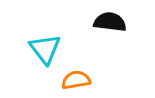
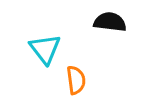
orange semicircle: rotated 92 degrees clockwise
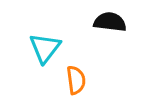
cyan triangle: moved 1 px up; rotated 16 degrees clockwise
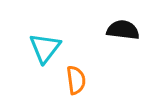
black semicircle: moved 13 px right, 8 px down
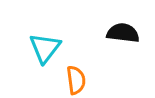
black semicircle: moved 3 px down
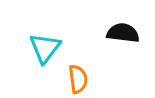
orange semicircle: moved 2 px right, 1 px up
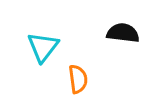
cyan triangle: moved 2 px left, 1 px up
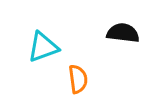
cyan triangle: rotated 32 degrees clockwise
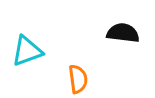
cyan triangle: moved 16 px left, 4 px down
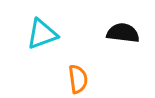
cyan triangle: moved 15 px right, 17 px up
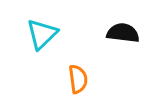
cyan triangle: rotated 24 degrees counterclockwise
